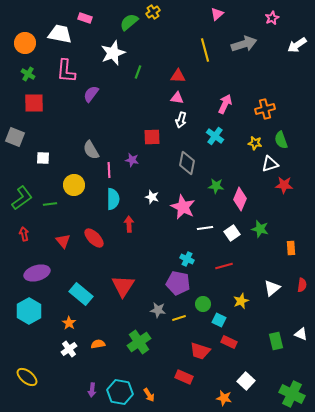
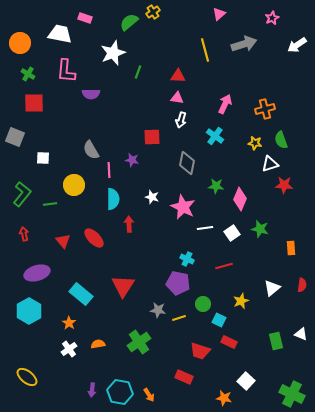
pink triangle at (217, 14): moved 2 px right
orange circle at (25, 43): moved 5 px left
purple semicircle at (91, 94): rotated 126 degrees counterclockwise
green L-shape at (22, 198): moved 4 px up; rotated 15 degrees counterclockwise
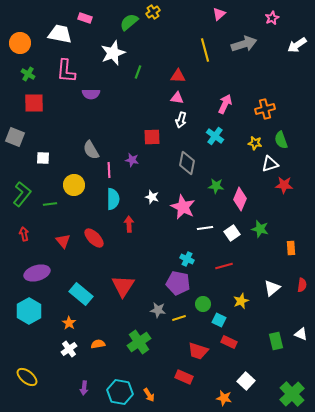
red trapezoid at (200, 351): moved 2 px left
purple arrow at (92, 390): moved 8 px left, 2 px up
green cross at (292, 394): rotated 20 degrees clockwise
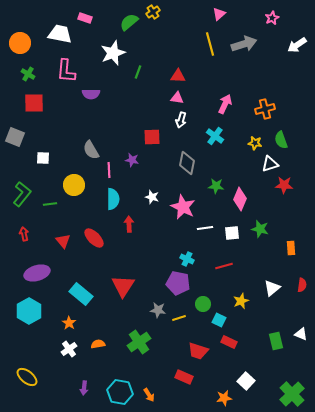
yellow line at (205, 50): moved 5 px right, 6 px up
white square at (232, 233): rotated 28 degrees clockwise
orange star at (224, 398): rotated 21 degrees counterclockwise
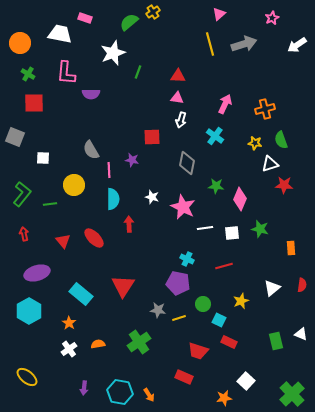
pink L-shape at (66, 71): moved 2 px down
